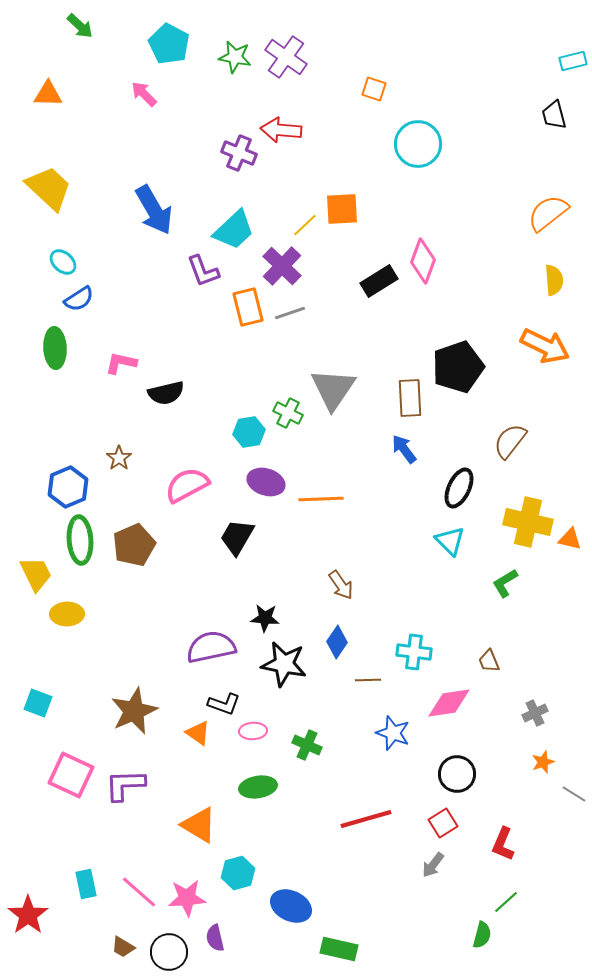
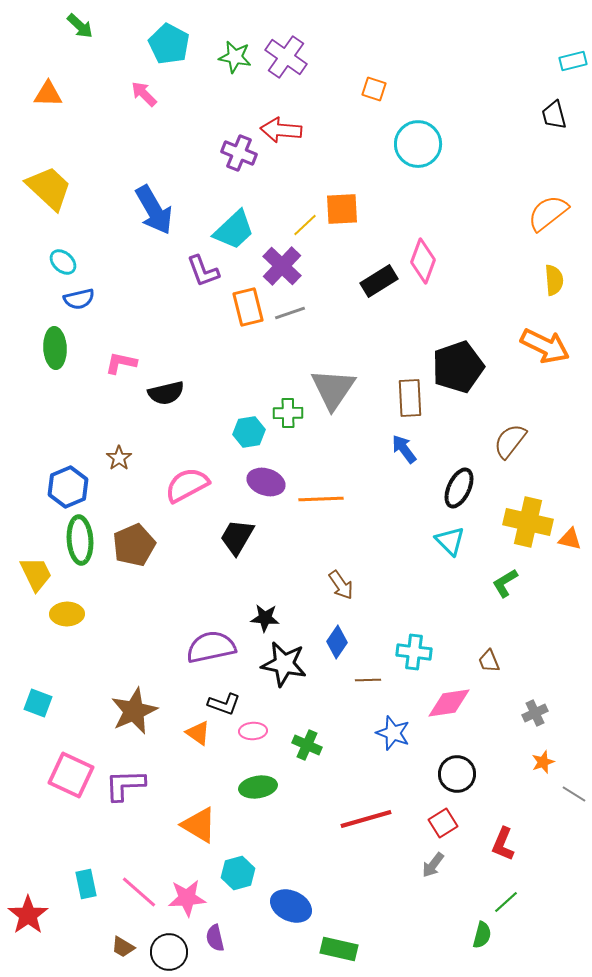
blue semicircle at (79, 299): rotated 20 degrees clockwise
green cross at (288, 413): rotated 28 degrees counterclockwise
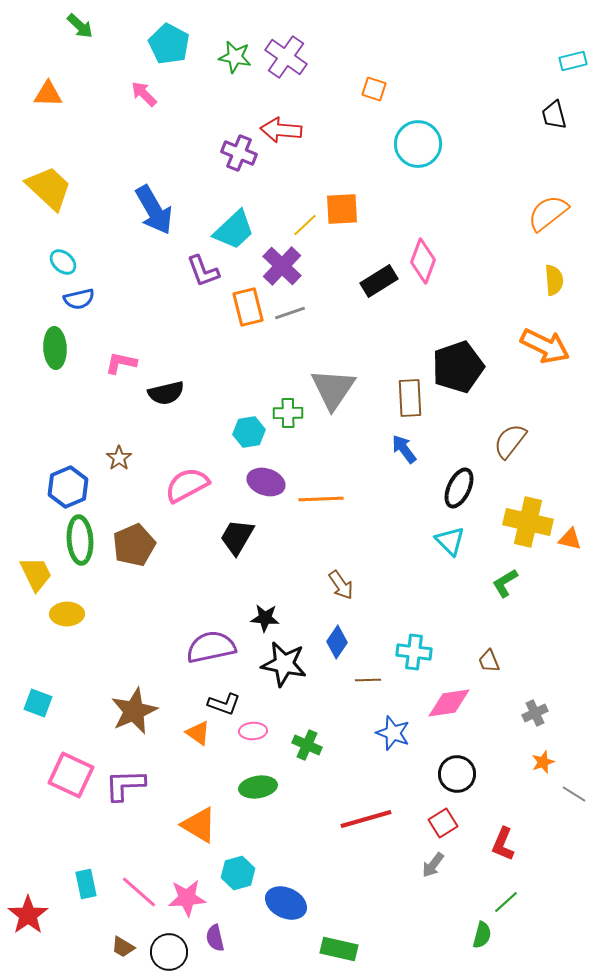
blue ellipse at (291, 906): moved 5 px left, 3 px up
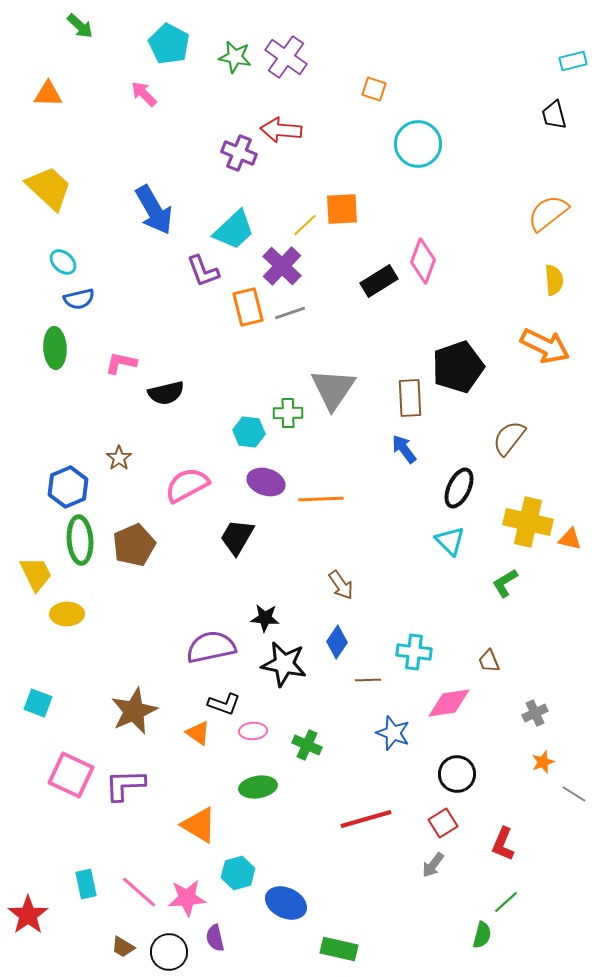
cyan hexagon at (249, 432): rotated 16 degrees clockwise
brown semicircle at (510, 441): moved 1 px left, 3 px up
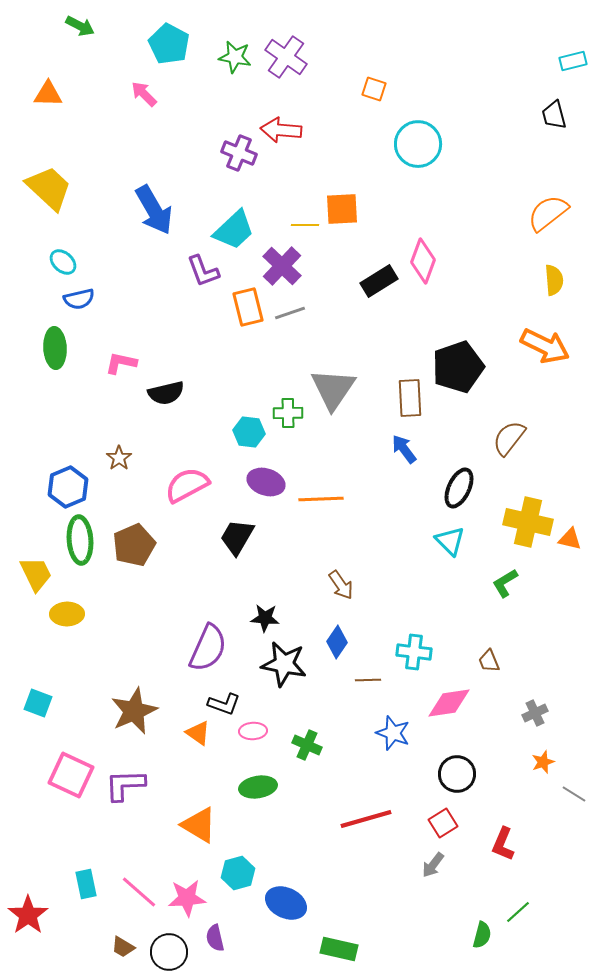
green arrow at (80, 26): rotated 16 degrees counterclockwise
yellow line at (305, 225): rotated 44 degrees clockwise
purple semicircle at (211, 647): moved 3 px left, 1 px down; rotated 126 degrees clockwise
green line at (506, 902): moved 12 px right, 10 px down
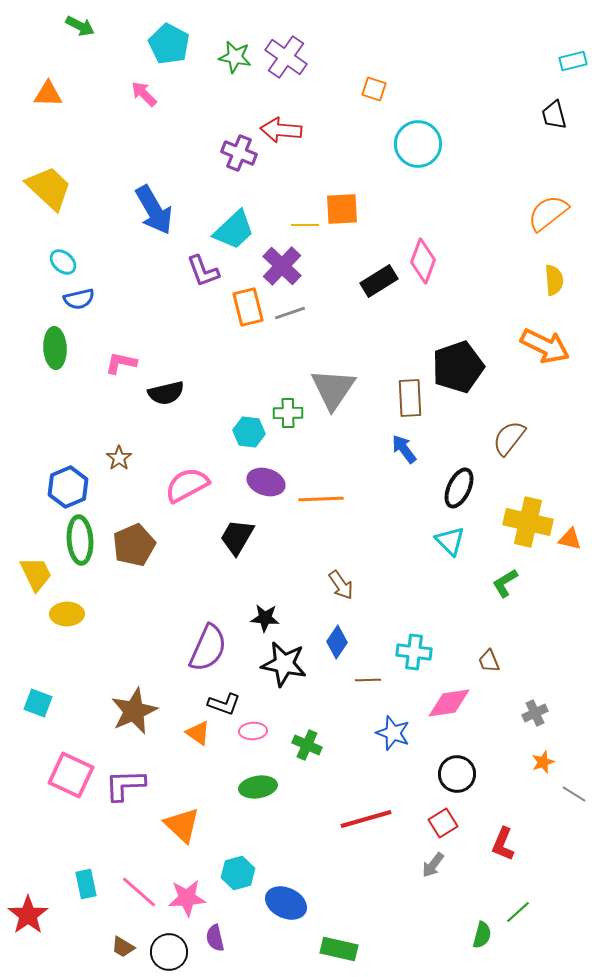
orange triangle at (199, 825): moved 17 px left; rotated 12 degrees clockwise
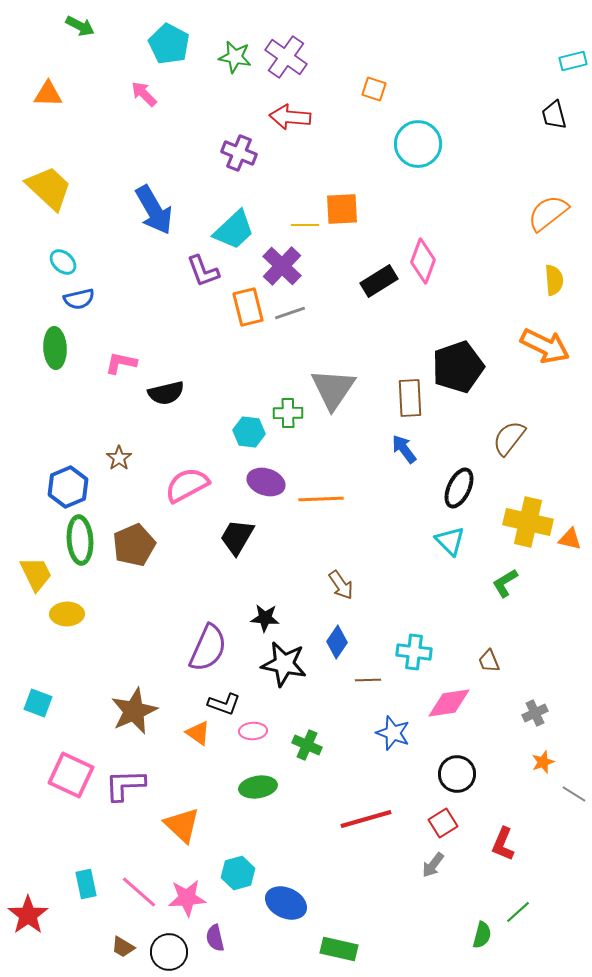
red arrow at (281, 130): moved 9 px right, 13 px up
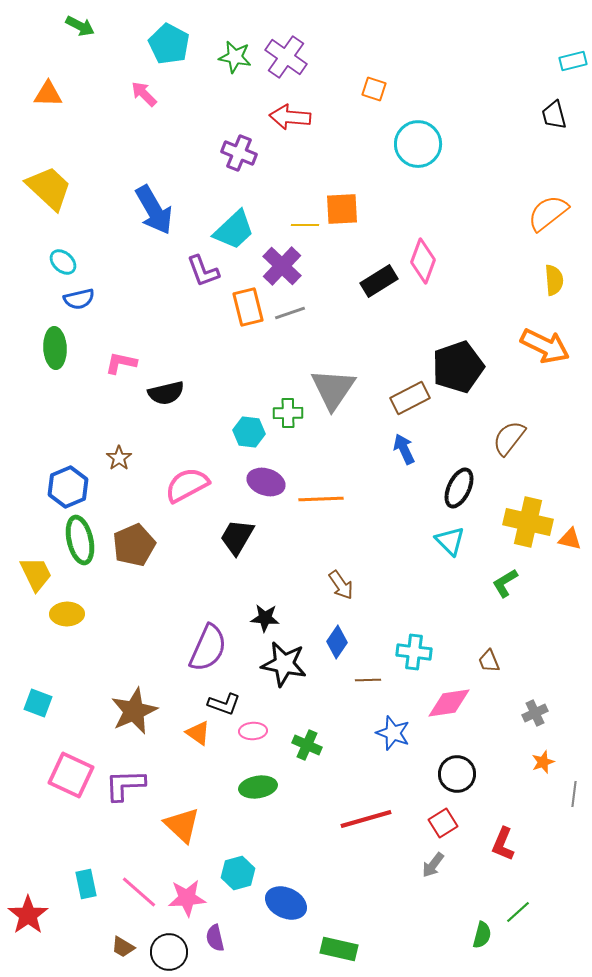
brown rectangle at (410, 398): rotated 66 degrees clockwise
blue arrow at (404, 449): rotated 12 degrees clockwise
green ellipse at (80, 540): rotated 9 degrees counterclockwise
gray line at (574, 794): rotated 65 degrees clockwise
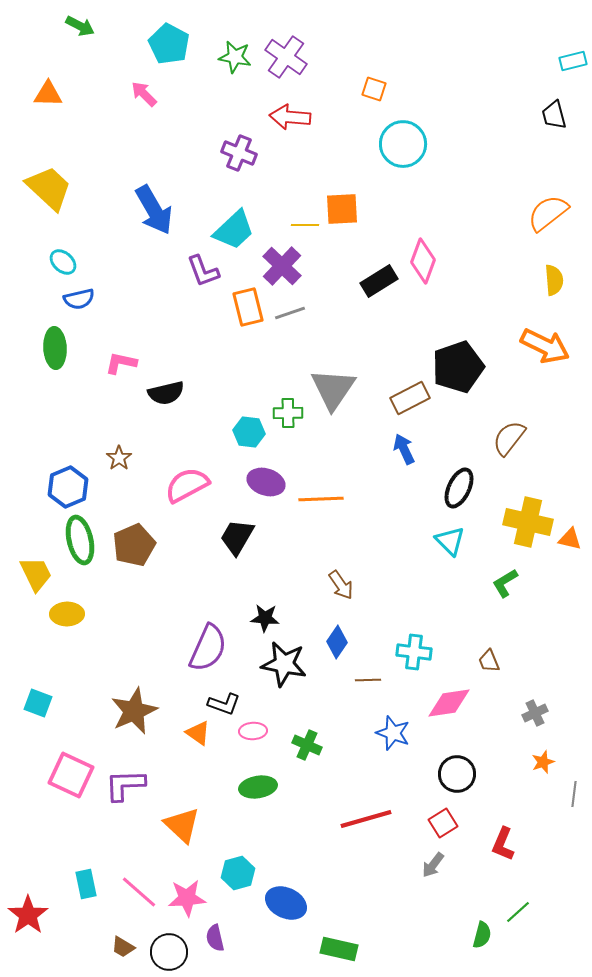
cyan circle at (418, 144): moved 15 px left
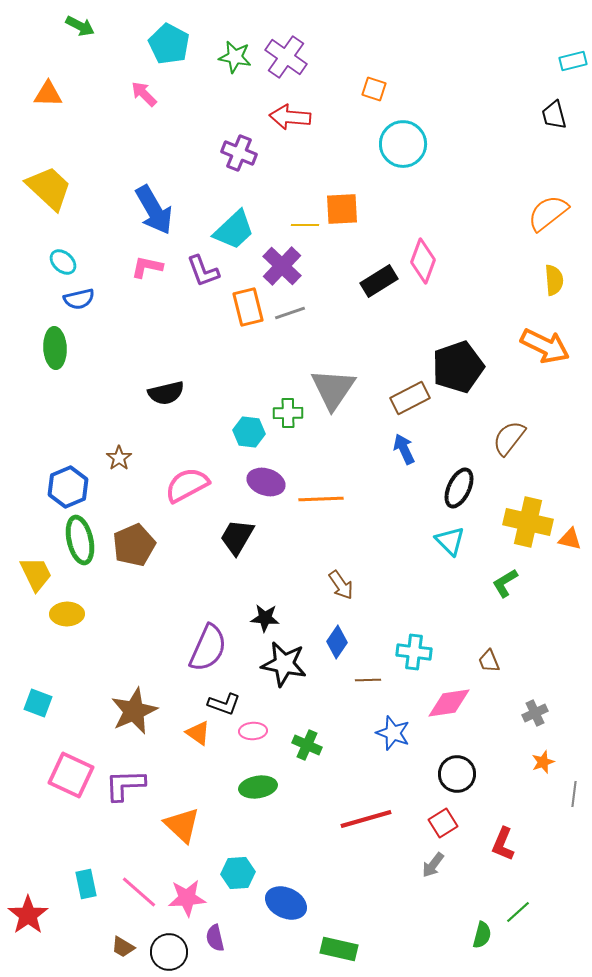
pink L-shape at (121, 363): moved 26 px right, 96 px up
cyan hexagon at (238, 873): rotated 12 degrees clockwise
